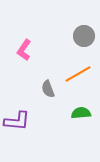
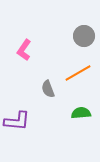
orange line: moved 1 px up
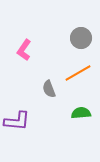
gray circle: moved 3 px left, 2 px down
gray semicircle: moved 1 px right
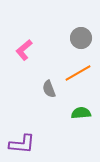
pink L-shape: rotated 15 degrees clockwise
purple L-shape: moved 5 px right, 23 px down
